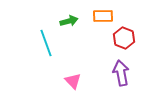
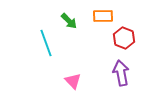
green arrow: rotated 60 degrees clockwise
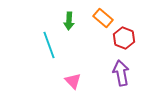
orange rectangle: moved 2 px down; rotated 42 degrees clockwise
green arrow: rotated 48 degrees clockwise
cyan line: moved 3 px right, 2 px down
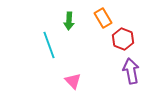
orange rectangle: rotated 18 degrees clockwise
red hexagon: moved 1 px left, 1 px down
purple arrow: moved 10 px right, 2 px up
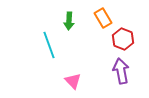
purple arrow: moved 10 px left
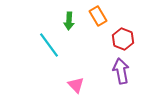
orange rectangle: moved 5 px left, 2 px up
cyan line: rotated 16 degrees counterclockwise
pink triangle: moved 3 px right, 4 px down
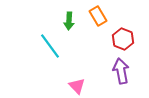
cyan line: moved 1 px right, 1 px down
pink triangle: moved 1 px right, 1 px down
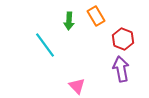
orange rectangle: moved 2 px left
cyan line: moved 5 px left, 1 px up
purple arrow: moved 2 px up
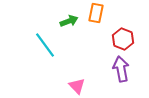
orange rectangle: moved 3 px up; rotated 42 degrees clockwise
green arrow: rotated 114 degrees counterclockwise
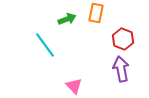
green arrow: moved 2 px left, 2 px up
pink triangle: moved 3 px left
